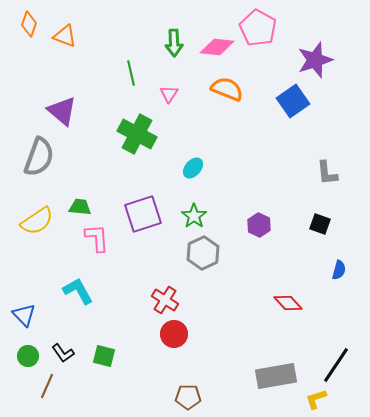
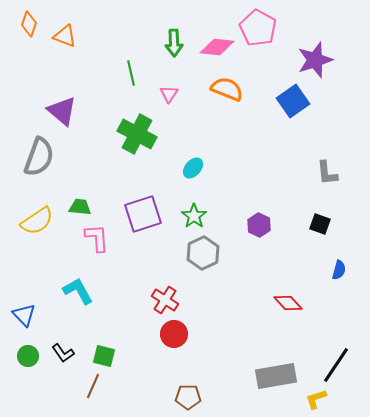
brown line: moved 46 px right
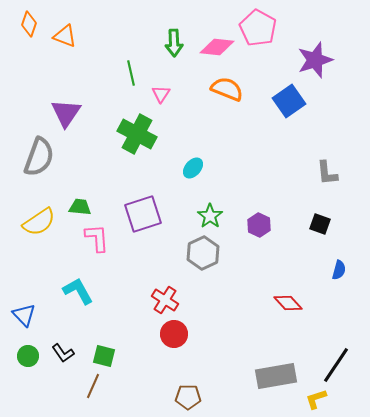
pink triangle: moved 8 px left
blue square: moved 4 px left
purple triangle: moved 4 px right, 2 px down; rotated 24 degrees clockwise
green star: moved 16 px right
yellow semicircle: moved 2 px right, 1 px down
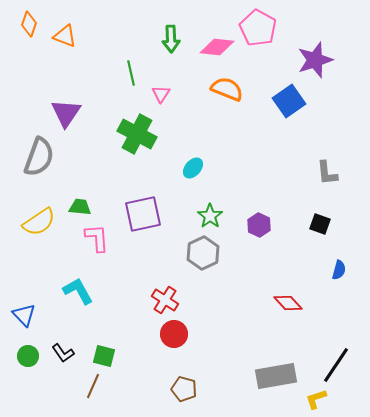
green arrow: moved 3 px left, 4 px up
purple square: rotated 6 degrees clockwise
brown pentagon: moved 4 px left, 8 px up; rotated 15 degrees clockwise
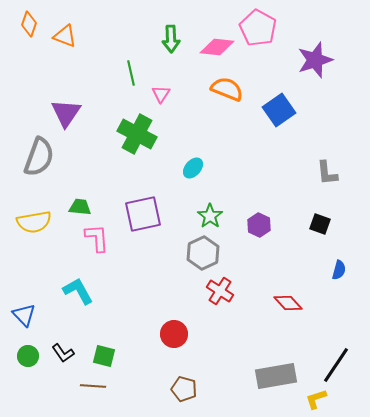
blue square: moved 10 px left, 9 px down
yellow semicircle: moved 5 px left; rotated 24 degrees clockwise
red cross: moved 55 px right, 9 px up
brown line: rotated 70 degrees clockwise
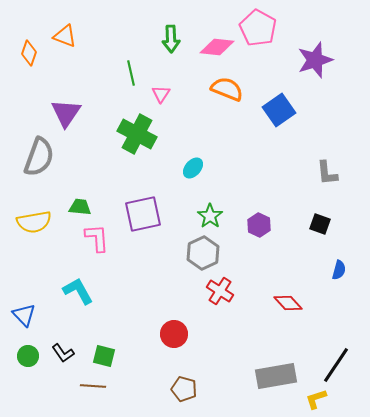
orange diamond: moved 29 px down
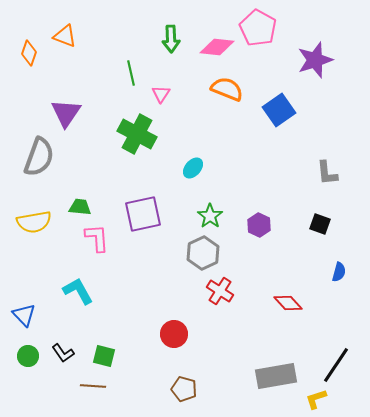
blue semicircle: moved 2 px down
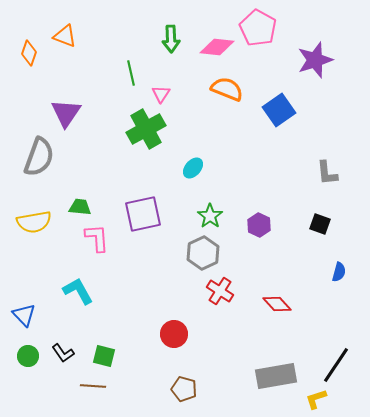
green cross: moved 9 px right, 5 px up; rotated 33 degrees clockwise
red diamond: moved 11 px left, 1 px down
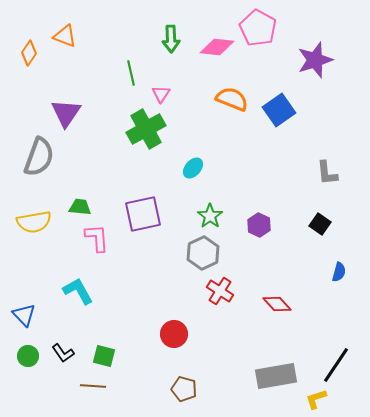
orange diamond: rotated 15 degrees clockwise
orange semicircle: moved 5 px right, 10 px down
black square: rotated 15 degrees clockwise
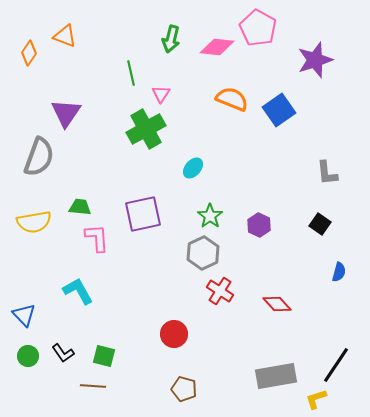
green arrow: rotated 16 degrees clockwise
